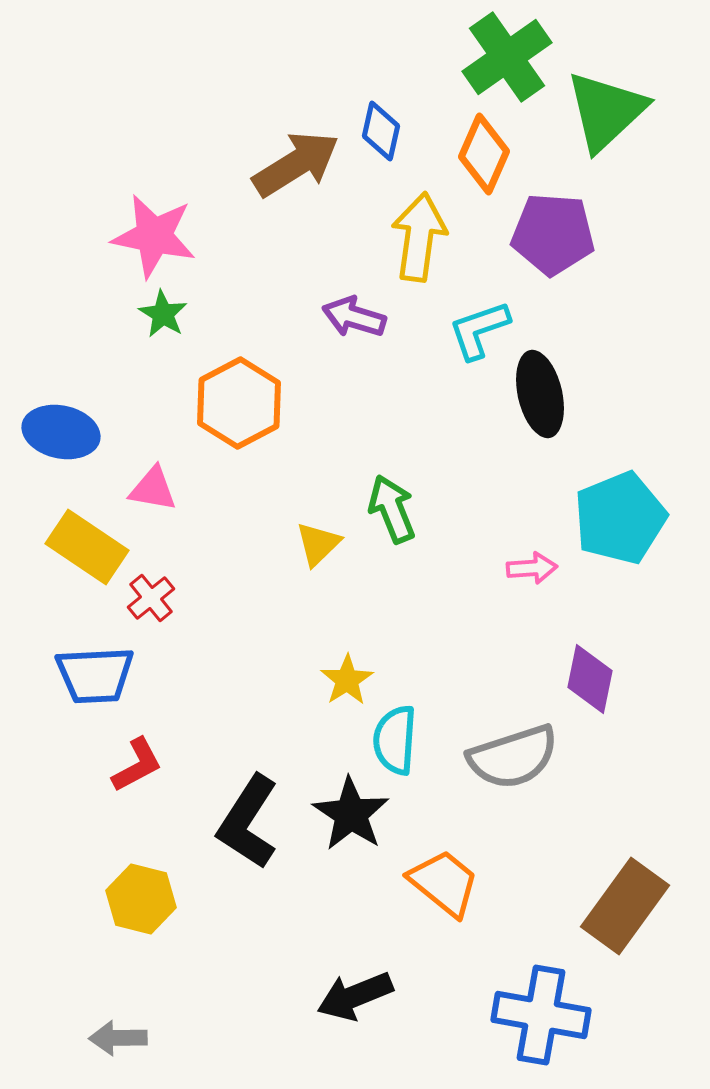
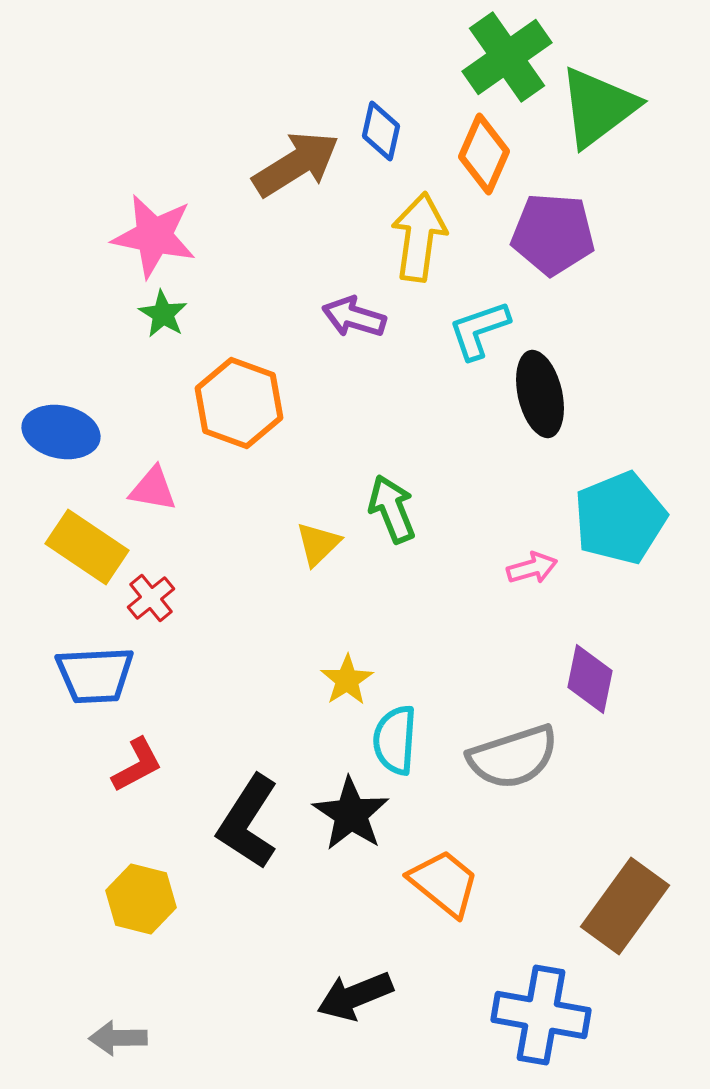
green triangle: moved 8 px left, 4 px up; rotated 6 degrees clockwise
orange hexagon: rotated 12 degrees counterclockwise
pink arrow: rotated 12 degrees counterclockwise
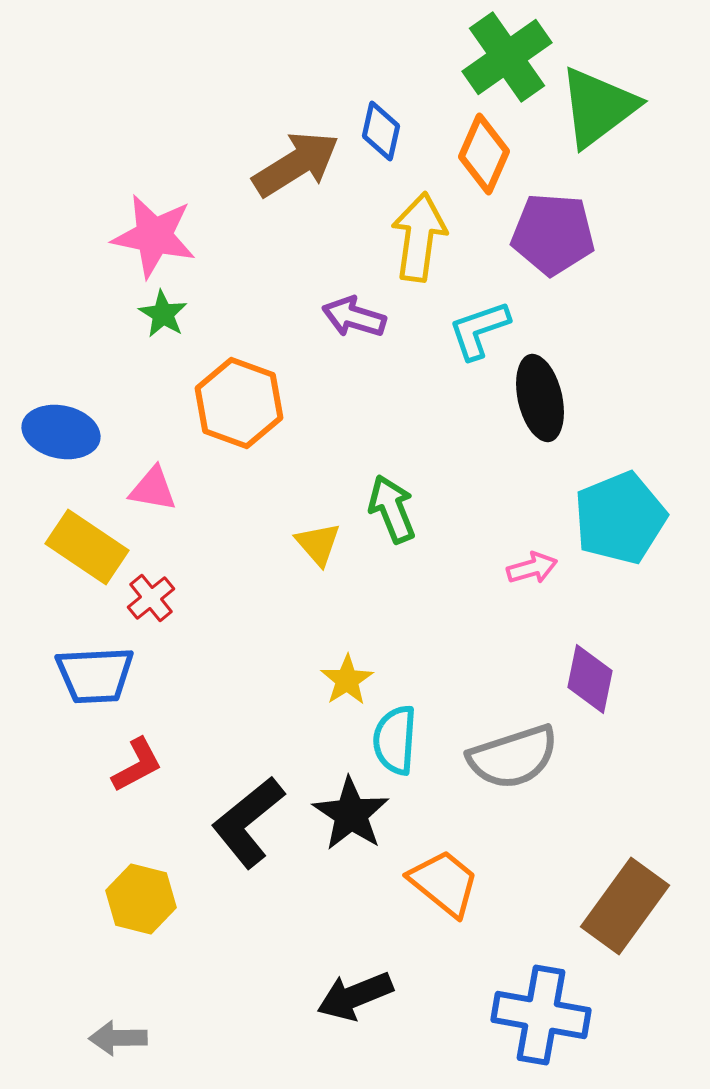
black ellipse: moved 4 px down
yellow triangle: rotated 27 degrees counterclockwise
black L-shape: rotated 18 degrees clockwise
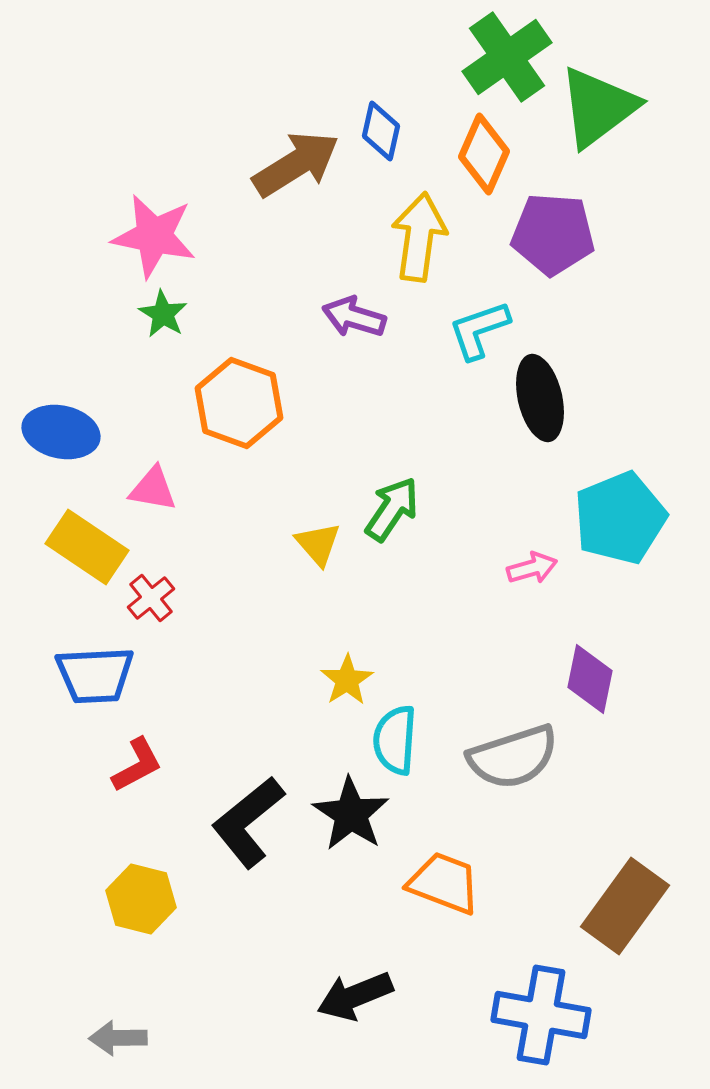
green arrow: rotated 56 degrees clockwise
orange trapezoid: rotated 18 degrees counterclockwise
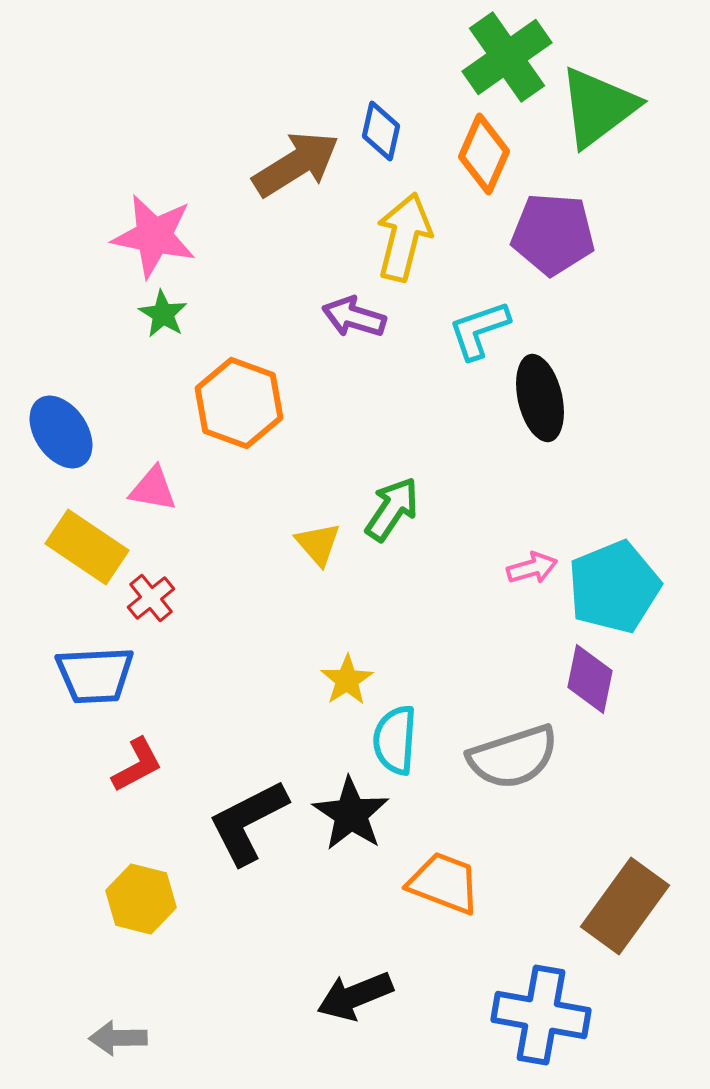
yellow arrow: moved 15 px left; rotated 6 degrees clockwise
blue ellipse: rotated 44 degrees clockwise
cyan pentagon: moved 6 px left, 69 px down
black L-shape: rotated 12 degrees clockwise
